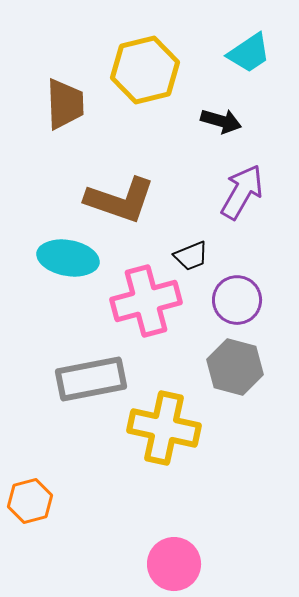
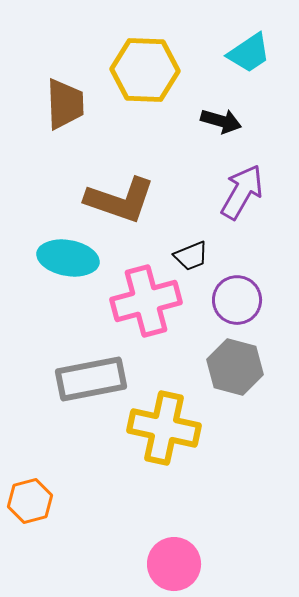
yellow hexagon: rotated 16 degrees clockwise
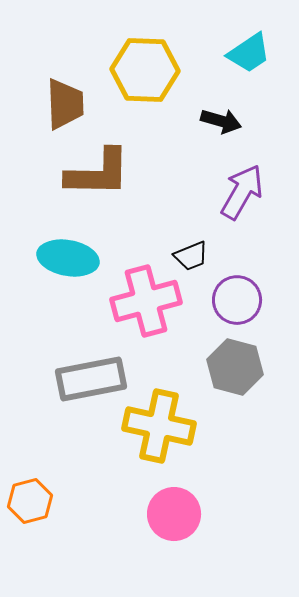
brown L-shape: moved 22 px left, 27 px up; rotated 18 degrees counterclockwise
yellow cross: moved 5 px left, 2 px up
pink circle: moved 50 px up
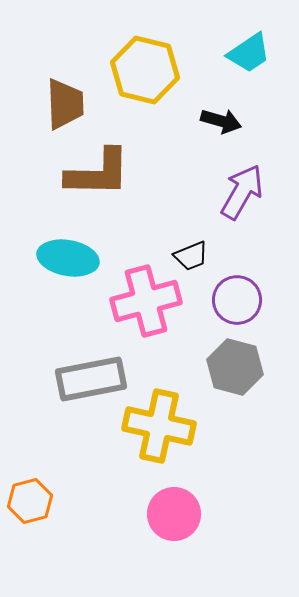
yellow hexagon: rotated 12 degrees clockwise
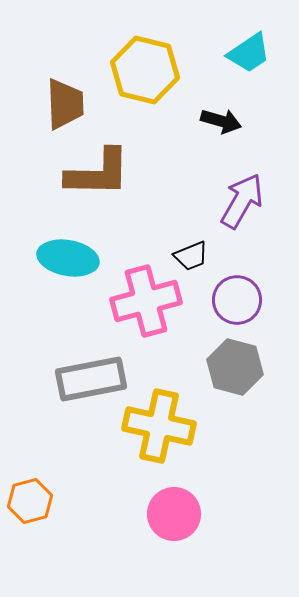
purple arrow: moved 9 px down
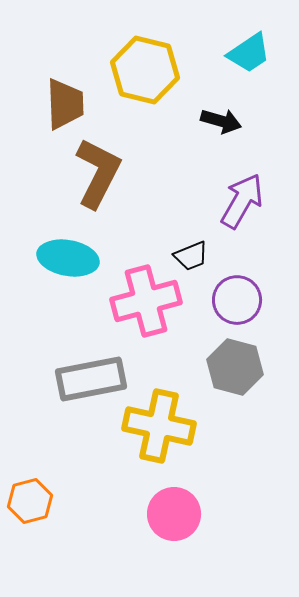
brown L-shape: rotated 64 degrees counterclockwise
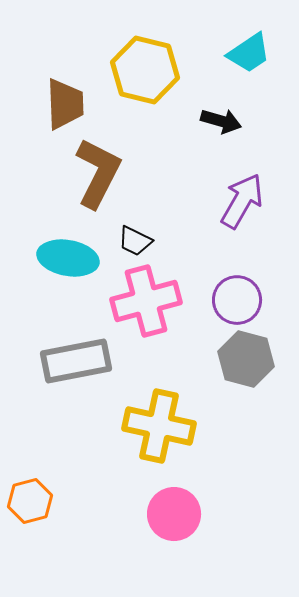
black trapezoid: moved 56 px left, 15 px up; rotated 48 degrees clockwise
gray hexagon: moved 11 px right, 8 px up
gray rectangle: moved 15 px left, 18 px up
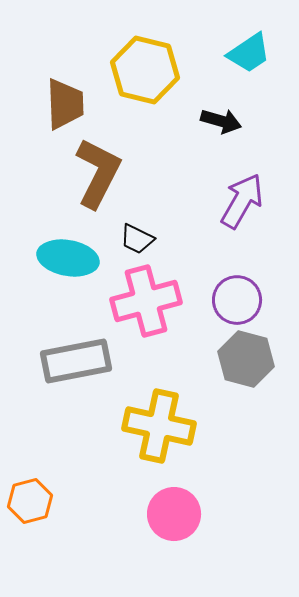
black trapezoid: moved 2 px right, 2 px up
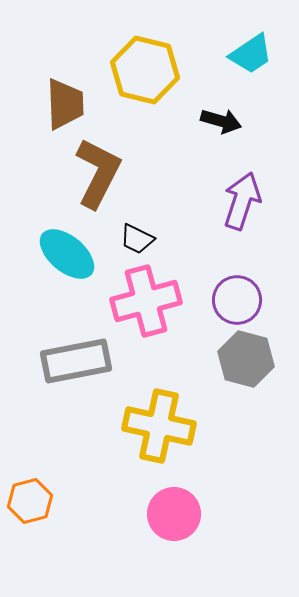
cyan trapezoid: moved 2 px right, 1 px down
purple arrow: rotated 12 degrees counterclockwise
cyan ellipse: moved 1 px left, 4 px up; rotated 30 degrees clockwise
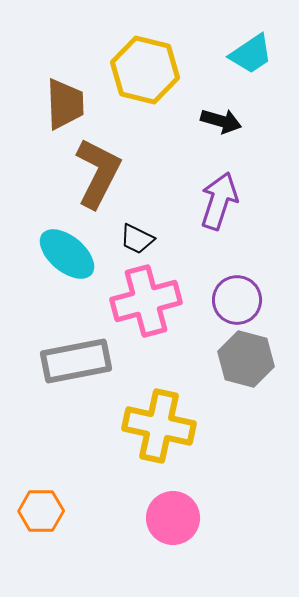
purple arrow: moved 23 px left
orange hexagon: moved 11 px right, 10 px down; rotated 15 degrees clockwise
pink circle: moved 1 px left, 4 px down
